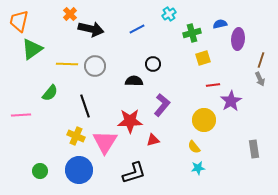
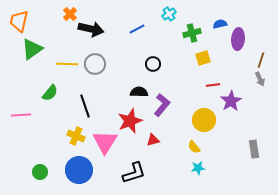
gray circle: moved 2 px up
black semicircle: moved 5 px right, 11 px down
red star: rotated 20 degrees counterclockwise
green circle: moved 1 px down
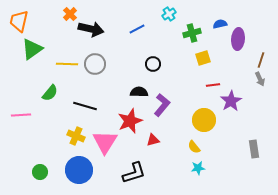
black line: rotated 55 degrees counterclockwise
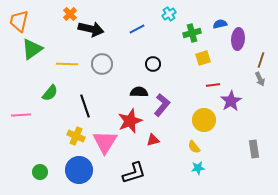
gray circle: moved 7 px right
black line: rotated 55 degrees clockwise
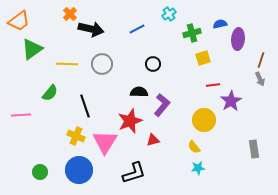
orange trapezoid: rotated 140 degrees counterclockwise
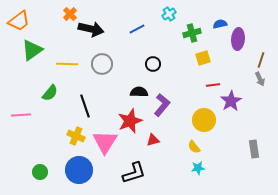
green triangle: moved 1 px down
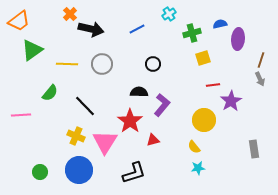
black line: rotated 25 degrees counterclockwise
red star: rotated 15 degrees counterclockwise
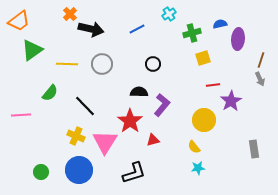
green circle: moved 1 px right
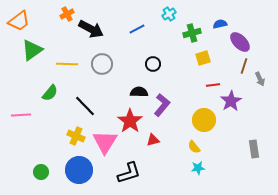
orange cross: moved 3 px left; rotated 16 degrees clockwise
black arrow: rotated 15 degrees clockwise
purple ellipse: moved 2 px right, 3 px down; rotated 50 degrees counterclockwise
brown line: moved 17 px left, 6 px down
black L-shape: moved 5 px left
